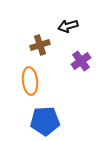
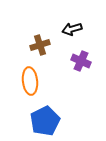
black arrow: moved 4 px right, 3 px down
purple cross: rotated 30 degrees counterclockwise
blue pentagon: rotated 24 degrees counterclockwise
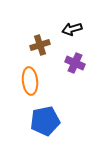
purple cross: moved 6 px left, 2 px down
blue pentagon: rotated 16 degrees clockwise
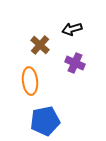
brown cross: rotated 30 degrees counterclockwise
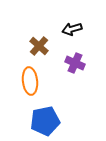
brown cross: moved 1 px left, 1 px down
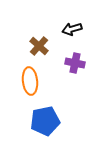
purple cross: rotated 12 degrees counterclockwise
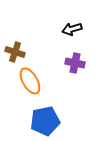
brown cross: moved 24 px left, 6 px down; rotated 24 degrees counterclockwise
orange ellipse: rotated 24 degrees counterclockwise
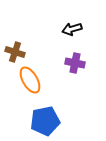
orange ellipse: moved 1 px up
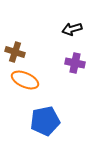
orange ellipse: moved 5 px left; rotated 36 degrees counterclockwise
